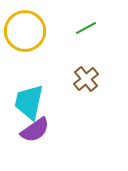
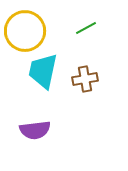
brown cross: moved 1 px left; rotated 30 degrees clockwise
cyan trapezoid: moved 14 px right, 31 px up
purple semicircle: rotated 28 degrees clockwise
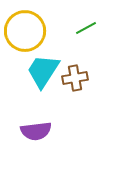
cyan trapezoid: rotated 21 degrees clockwise
brown cross: moved 10 px left, 1 px up
purple semicircle: moved 1 px right, 1 px down
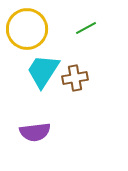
yellow circle: moved 2 px right, 2 px up
purple semicircle: moved 1 px left, 1 px down
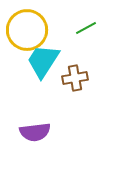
yellow circle: moved 1 px down
cyan trapezoid: moved 10 px up
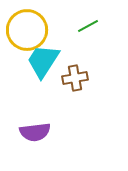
green line: moved 2 px right, 2 px up
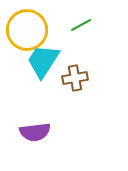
green line: moved 7 px left, 1 px up
